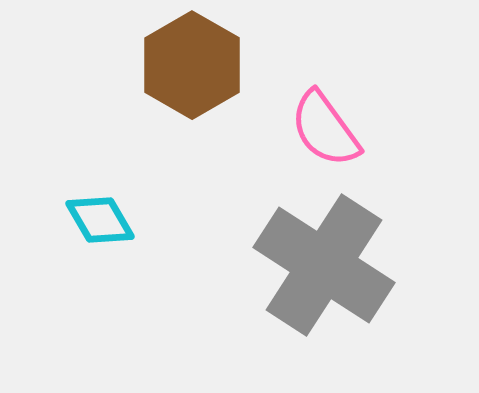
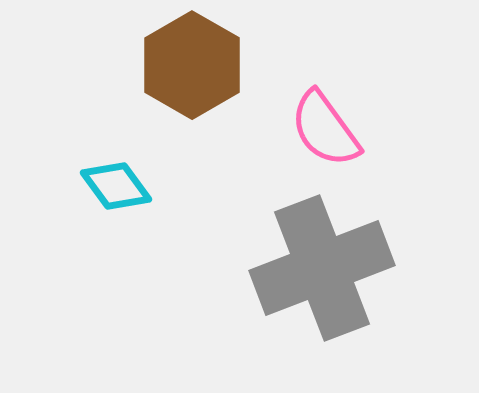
cyan diamond: moved 16 px right, 34 px up; rotated 6 degrees counterclockwise
gray cross: moved 2 px left, 3 px down; rotated 36 degrees clockwise
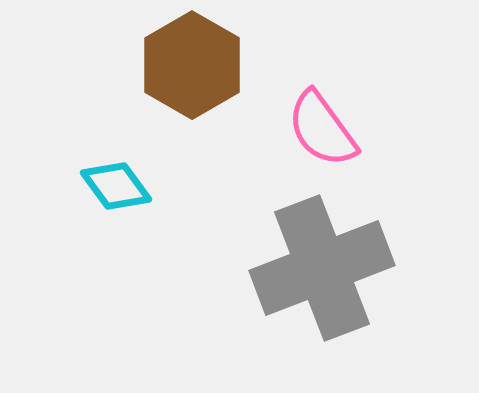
pink semicircle: moved 3 px left
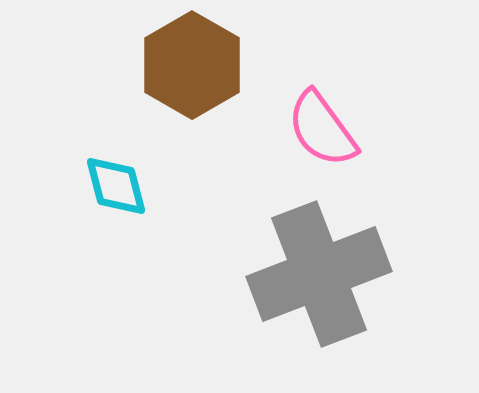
cyan diamond: rotated 22 degrees clockwise
gray cross: moved 3 px left, 6 px down
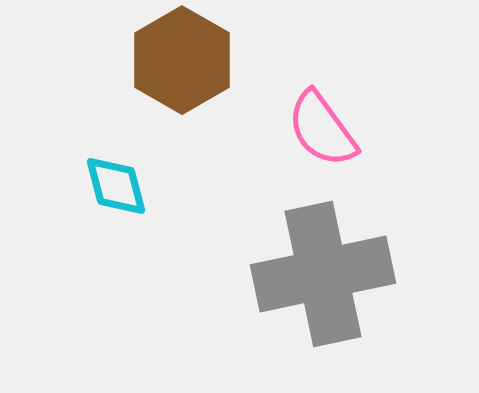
brown hexagon: moved 10 px left, 5 px up
gray cross: moved 4 px right; rotated 9 degrees clockwise
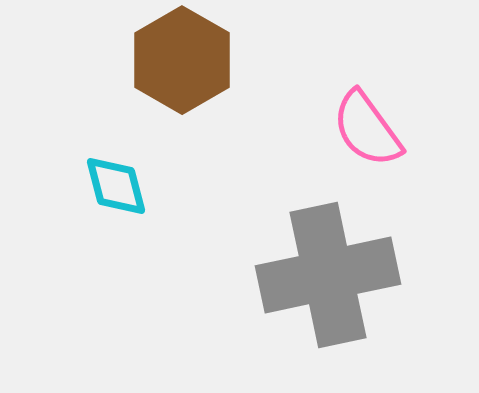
pink semicircle: moved 45 px right
gray cross: moved 5 px right, 1 px down
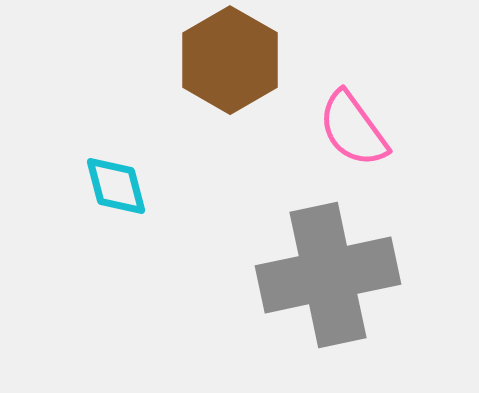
brown hexagon: moved 48 px right
pink semicircle: moved 14 px left
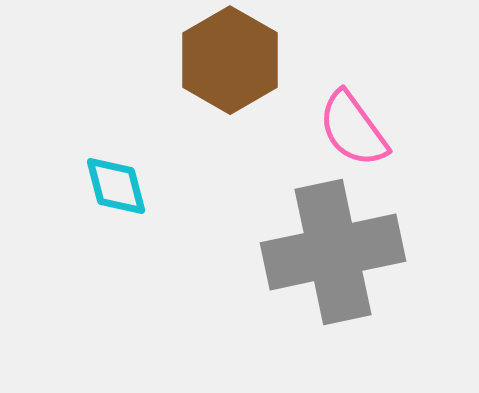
gray cross: moved 5 px right, 23 px up
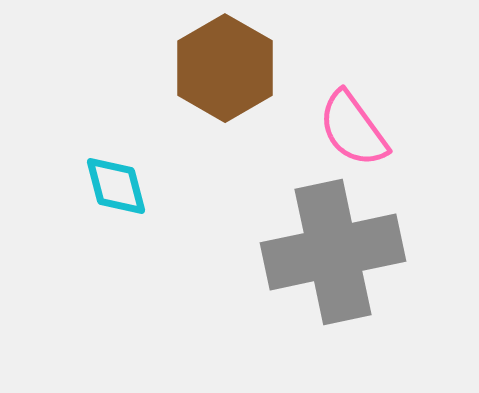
brown hexagon: moved 5 px left, 8 px down
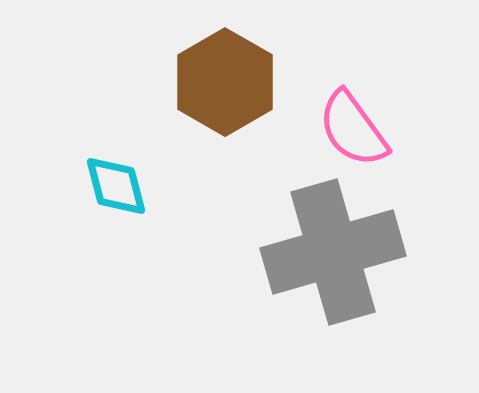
brown hexagon: moved 14 px down
gray cross: rotated 4 degrees counterclockwise
